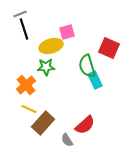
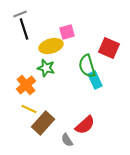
green star: moved 1 px down; rotated 18 degrees clockwise
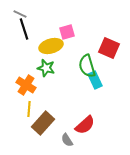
gray line: rotated 48 degrees clockwise
orange cross: rotated 18 degrees counterclockwise
yellow line: rotated 70 degrees clockwise
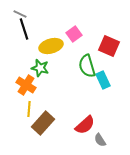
pink square: moved 7 px right, 2 px down; rotated 21 degrees counterclockwise
red square: moved 2 px up
green star: moved 6 px left
cyan rectangle: moved 8 px right
gray semicircle: moved 33 px right
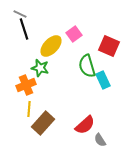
yellow ellipse: rotated 30 degrees counterclockwise
orange cross: rotated 36 degrees clockwise
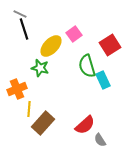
red square: moved 1 px right, 1 px up; rotated 35 degrees clockwise
orange cross: moved 9 px left, 4 px down
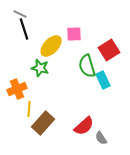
pink square: rotated 35 degrees clockwise
red square: moved 1 px left, 5 px down
red semicircle: moved 1 px left, 1 px down
gray semicircle: moved 1 px right, 2 px up
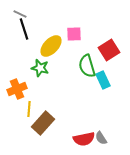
red semicircle: moved 13 px down; rotated 30 degrees clockwise
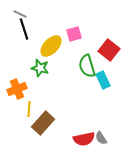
pink square: rotated 14 degrees counterclockwise
red square: rotated 20 degrees counterclockwise
